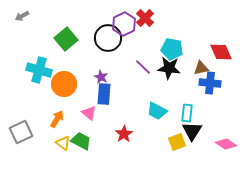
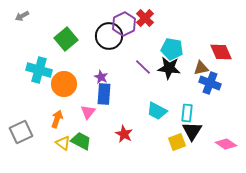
black circle: moved 1 px right, 2 px up
blue cross: rotated 15 degrees clockwise
pink triangle: moved 1 px left, 1 px up; rotated 28 degrees clockwise
orange arrow: rotated 12 degrees counterclockwise
red star: rotated 12 degrees counterclockwise
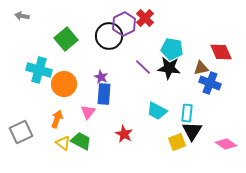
gray arrow: rotated 40 degrees clockwise
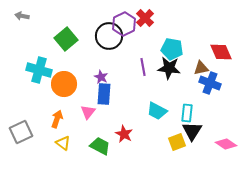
purple line: rotated 36 degrees clockwise
green trapezoid: moved 19 px right, 5 px down
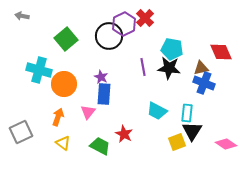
blue cross: moved 6 px left
orange arrow: moved 1 px right, 2 px up
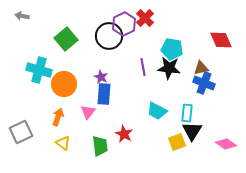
red diamond: moved 12 px up
green trapezoid: rotated 55 degrees clockwise
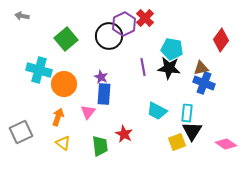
red diamond: rotated 60 degrees clockwise
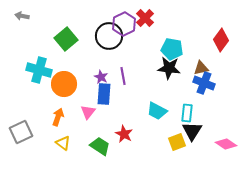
purple line: moved 20 px left, 9 px down
green trapezoid: rotated 50 degrees counterclockwise
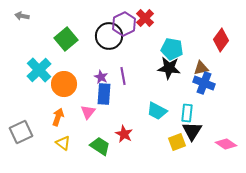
cyan cross: rotated 30 degrees clockwise
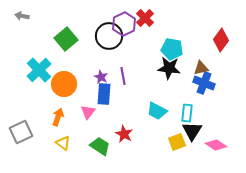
pink diamond: moved 10 px left, 1 px down
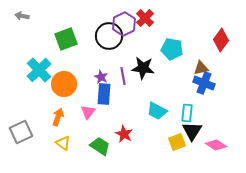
green square: rotated 20 degrees clockwise
black star: moved 26 px left
